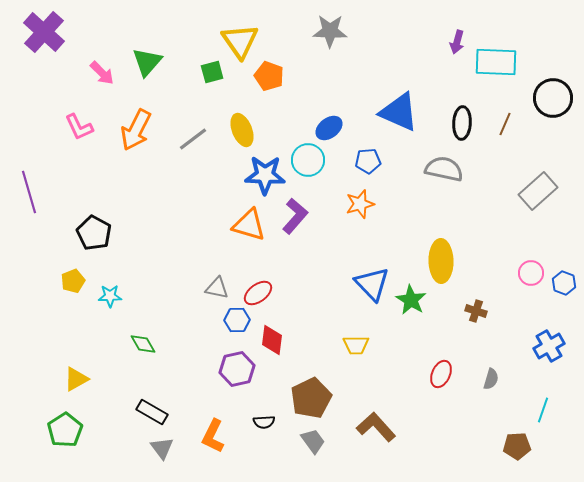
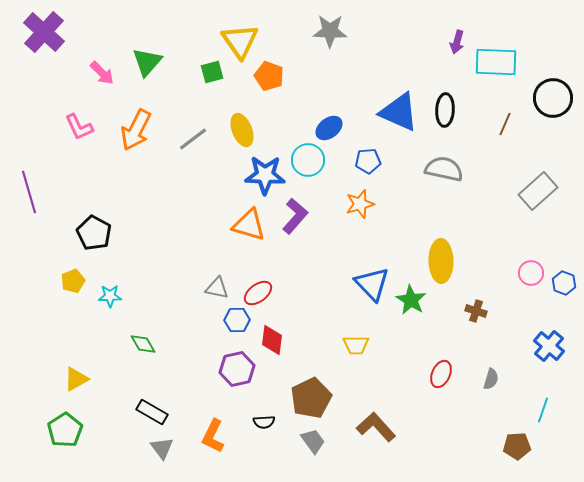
black ellipse at (462, 123): moved 17 px left, 13 px up
blue cross at (549, 346): rotated 20 degrees counterclockwise
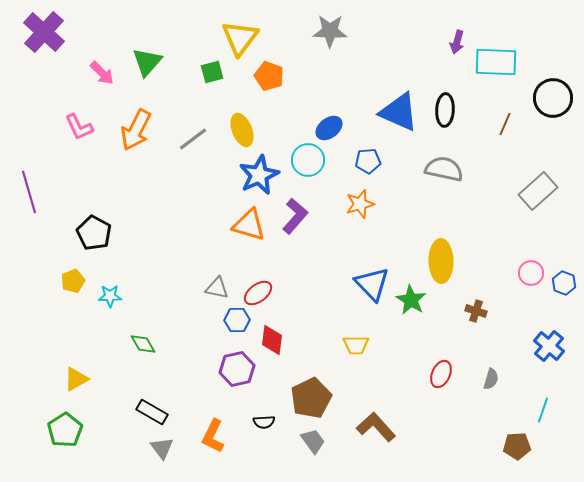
yellow triangle at (240, 41): moved 3 px up; rotated 12 degrees clockwise
blue star at (265, 175): moved 6 px left; rotated 27 degrees counterclockwise
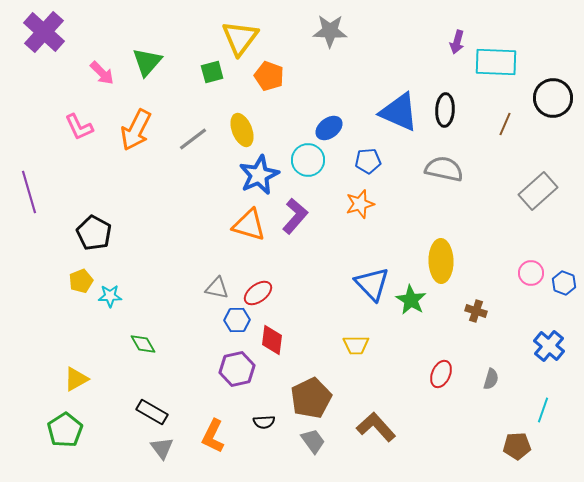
yellow pentagon at (73, 281): moved 8 px right
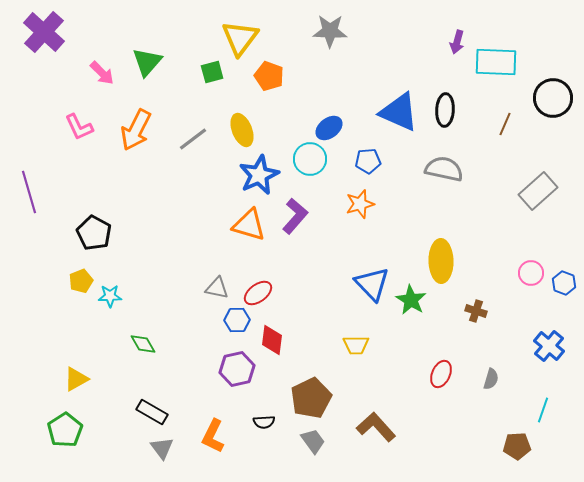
cyan circle at (308, 160): moved 2 px right, 1 px up
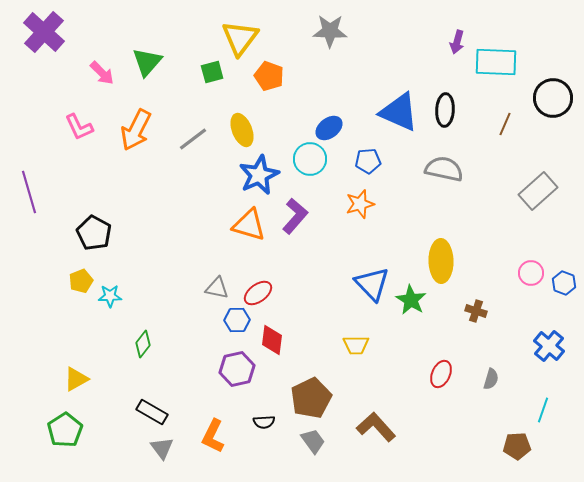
green diamond at (143, 344): rotated 68 degrees clockwise
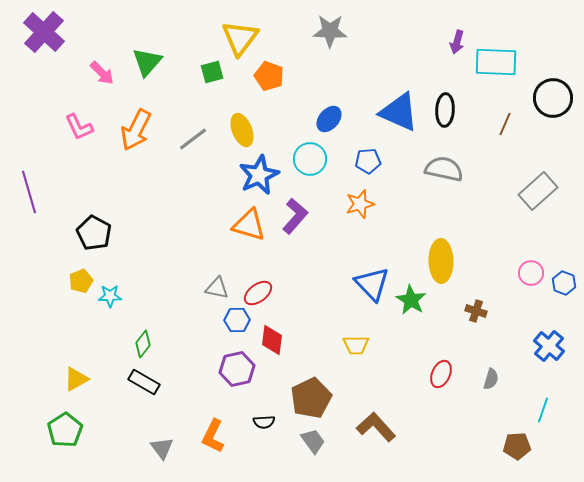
blue ellipse at (329, 128): moved 9 px up; rotated 12 degrees counterclockwise
black rectangle at (152, 412): moved 8 px left, 30 px up
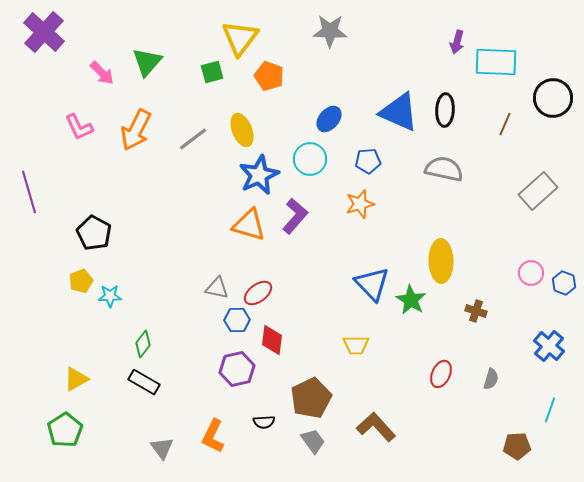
cyan line at (543, 410): moved 7 px right
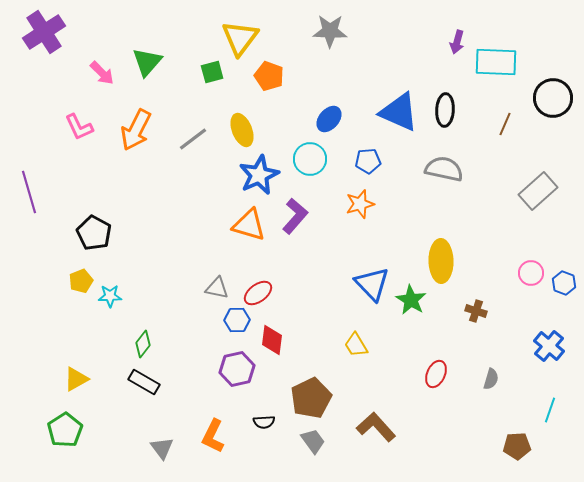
purple cross at (44, 32): rotated 15 degrees clockwise
yellow trapezoid at (356, 345): rotated 60 degrees clockwise
red ellipse at (441, 374): moved 5 px left
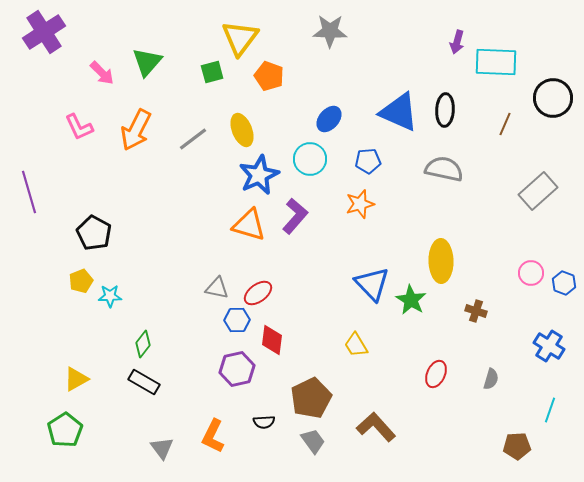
blue cross at (549, 346): rotated 8 degrees counterclockwise
